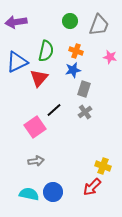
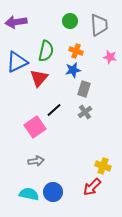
gray trapezoid: rotated 25 degrees counterclockwise
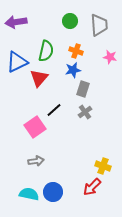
gray rectangle: moved 1 px left
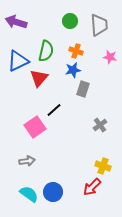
purple arrow: rotated 25 degrees clockwise
blue triangle: moved 1 px right, 1 px up
gray cross: moved 15 px right, 13 px down
gray arrow: moved 9 px left
cyan semicircle: rotated 24 degrees clockwise
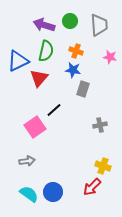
purple arrow: moved 28 px right, 3 px down
blue star: rotated 21 degrees clockwise
gray cross: rotated 24 degrees clockwise
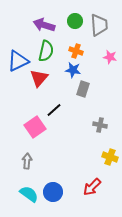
green circle: moved 5 px right
gray cross: rotated 24 degrees clockwise
gray arrow: rotated 77 degrees counterclockwise
yellow cross: moved 7 px right, 9 px up
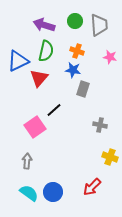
orange cross: moved 1 px right
cyan semicircle: moved 1 px up
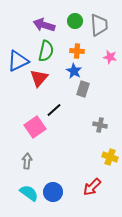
orange cross: rotated 16 degrees counterclockwise
blue star: moved 1 px right, 1 px down; rotated 21 degrees clockwise
